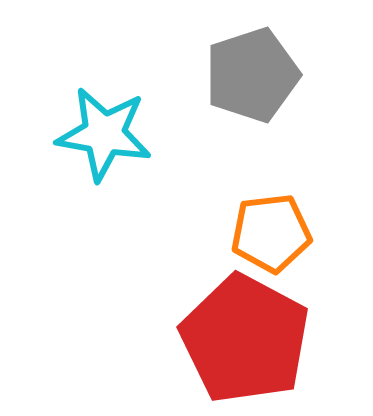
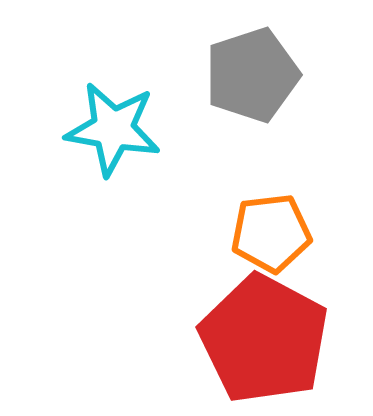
cyan star: moved 9 px right, 5 px up
red pentagon: moved 19 px right
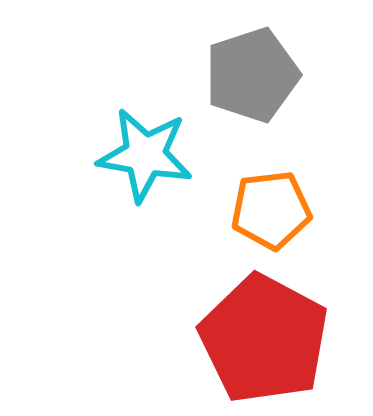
cyan star: moved 32 px right, 26 px down
orange pentagon: moved 23 px up
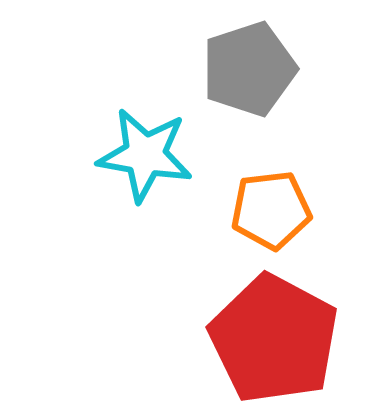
gray pentagon: moved 3 px left, 6 px up
red pentagon: moved 10 px right
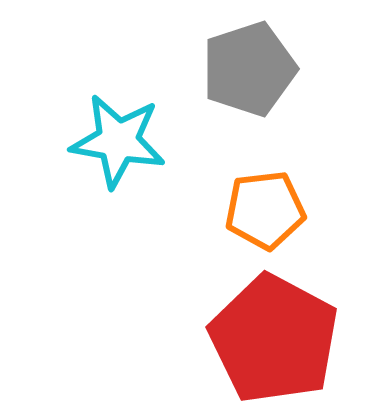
cyan star: moved 27 px left, 14 px up
orange pentagon: moved 6 px left
